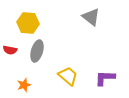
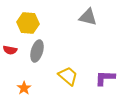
gray triangle: moved 3 px left; rotated 24 degrees counterclockwise
orange star: moved 3 px down; rotated 16 degrees counterclockwise
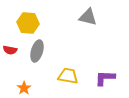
yellow trapezoid: rotated 30 degrees counterclockwise
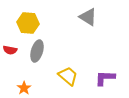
gray triangle: rotated 18 degrees clockwise
yellow trapezoid: rotated 30 degrees clockwise
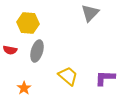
gray triangle: moved 2 px right, 4 px up; rotated 42 degrees clockwise
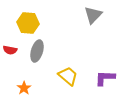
gray triangle: moved 3 px right, 2 px down
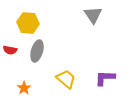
gray triangle: rotated 18 degrees counterclockwise
yellow trapezoid: moved 2 px left, 3 px down
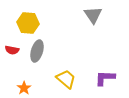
red semicircle: moved 2 px right
